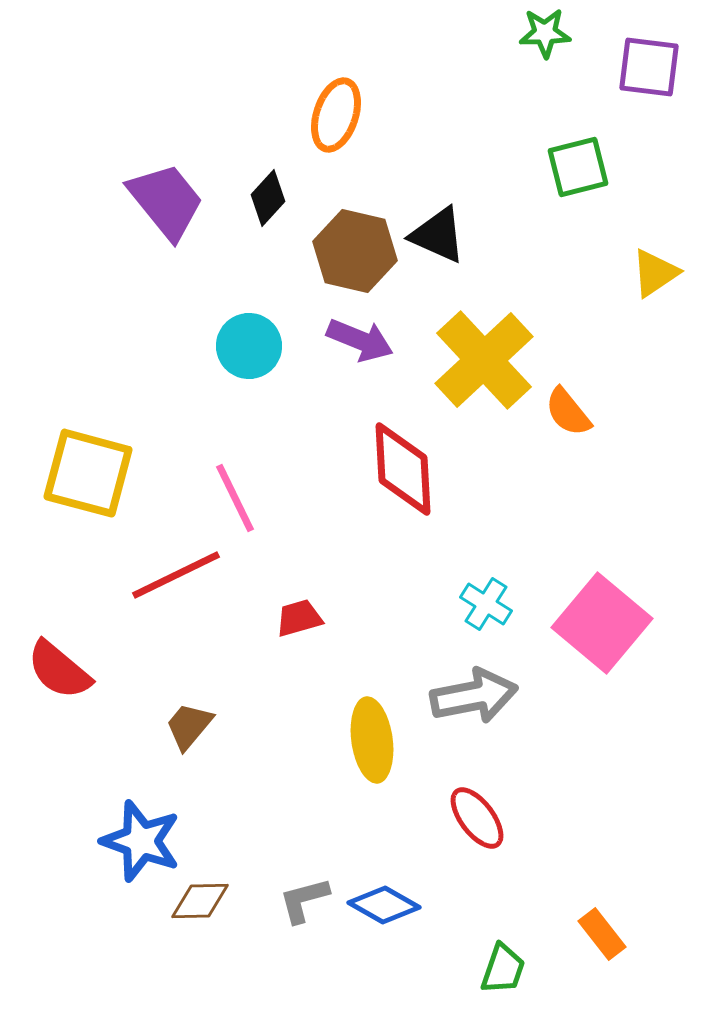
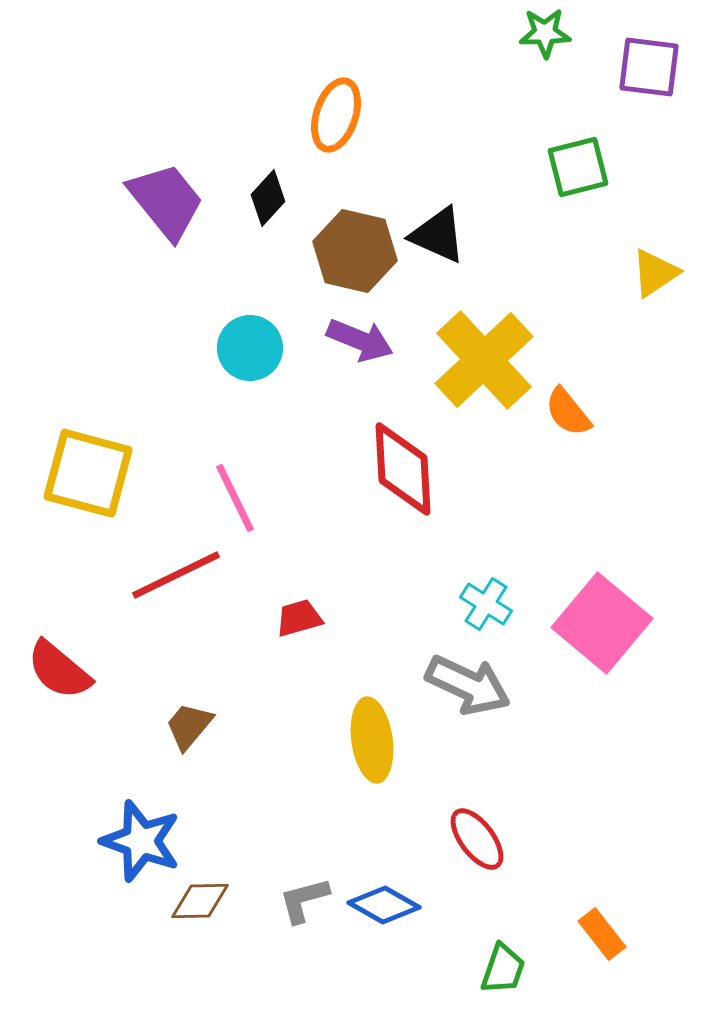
cyan circle: moved 1 px right, 2 px down
gray arrow: moved 6 px left, 11 px up; rotated 36 degrees clockwise
red ellipse: moved 21 px down
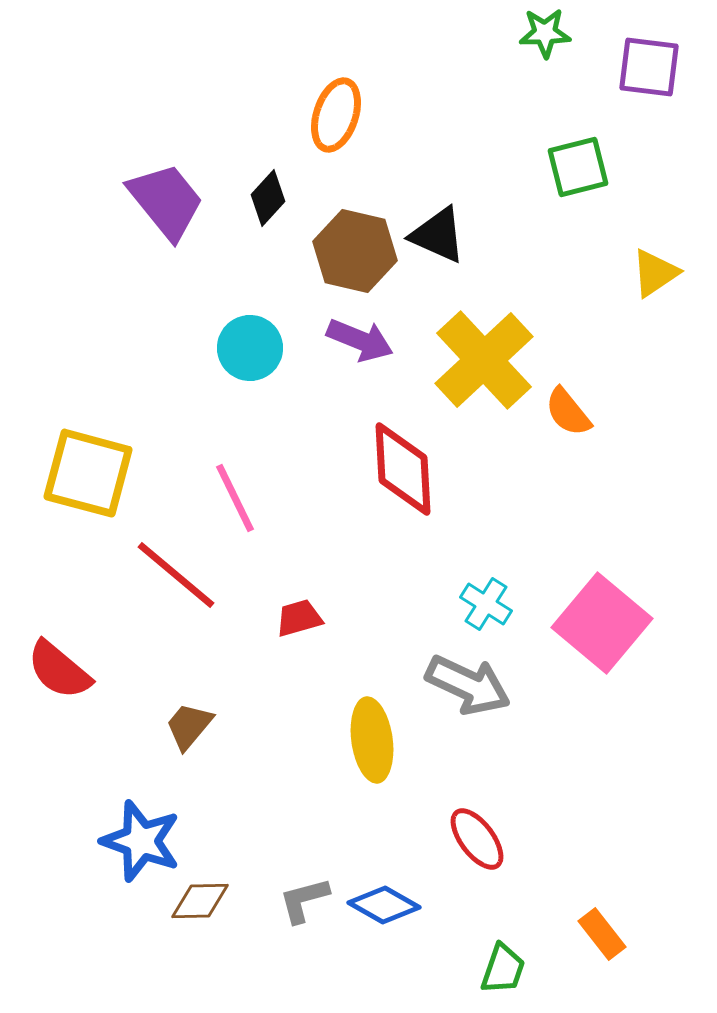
red line: rotated 66 degrees clockwise
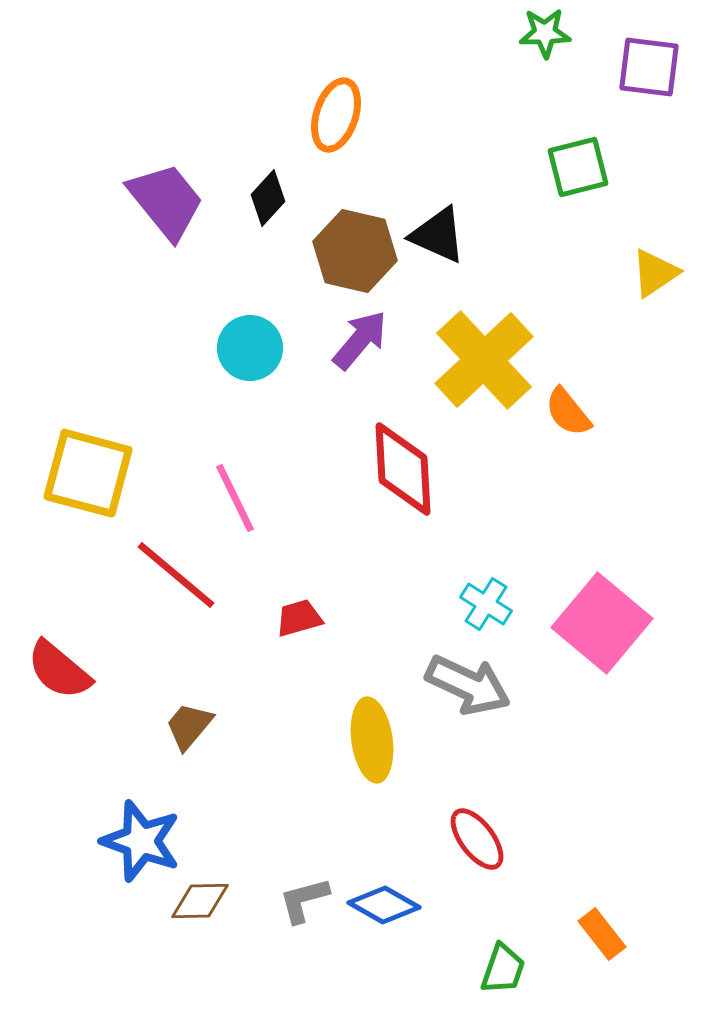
purple arrow: rotated 72 degrees counterclockwise
